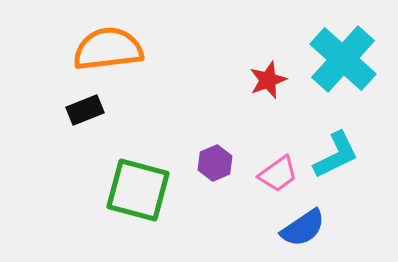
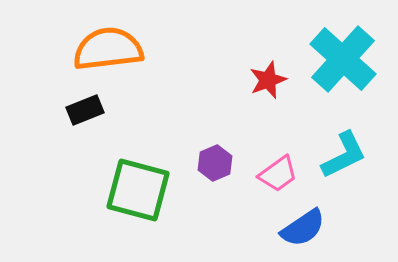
cyan L-shape: moved 8 px right
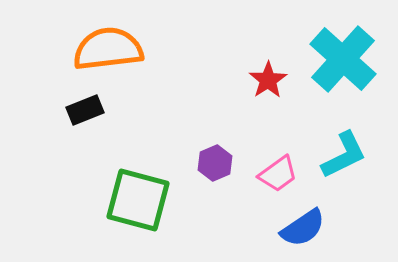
red star: rotated 12 degrees counterclockwise
green square: moved 10 px down
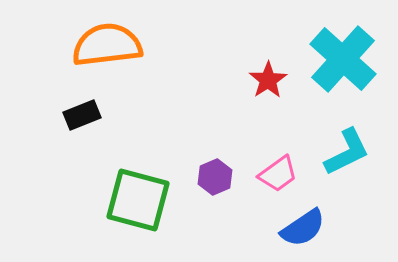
orange semicircle: moved 1 px left, 4 px up
black rectangle: moved 3 px left, 5 px down
cyan L-shape: moved 3 px right, 3 px up
purple hexagon: moved 14 px down
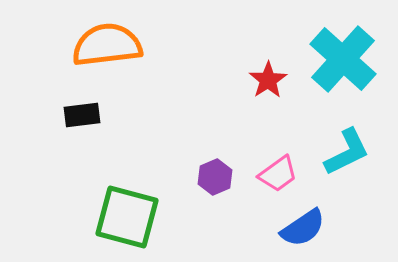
black rectangle: rotated 15 degrees clockwise
green square: moved 11 px left, 17 px down
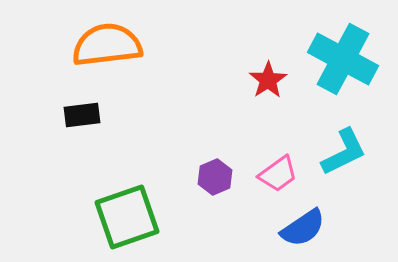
cyan cross: rotated 14 degrees counterclockwise
cyan L-shape: moved 3 px left
green square: rotated 34 degrees counterclockwise
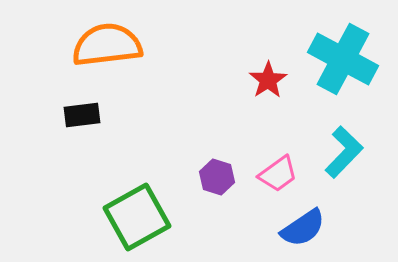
cyan L-shape: rotated 20 degrees counterclockwise
purple hexagon: moved 2 px right; rotated 20 degrees counterclockwise
green square: moved 10 px right; rotated 10 degrees counterclockwise
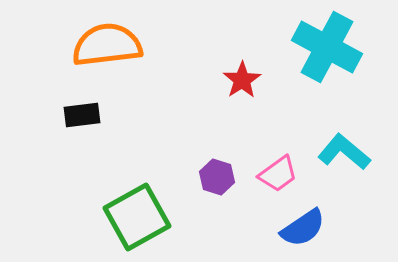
cyan cross: moved 16 px left, 12 px up
red star: moved 26 px left
cyan L-shape: rotated 94 degrees counterclockwise
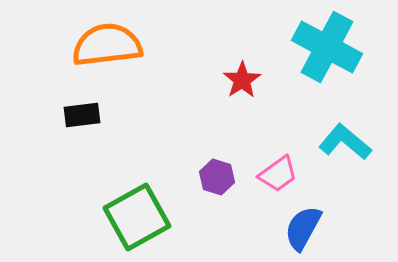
cyan L-shape: moved 1 px right, 10 px up
blue semicircle: rotated 153 degrees clockwise
